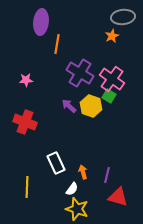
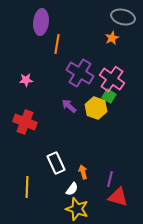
gray ellipse: rotated 20 degrees clockwise
orange star: moved 2 px down
yellow hexagon: moved 5 px right, 2 px down
purple line: moved 3 px right, 4 px down
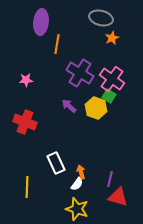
gray ellipse: moved 22 px left, 1 px down
orange arrow: moved 2 px left
white semicircle: moved 5 px right, 5 px up
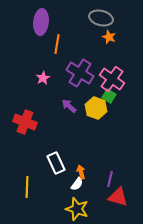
orange star: moved 3 px left, 1 px up; rotated 24 degrees counterclockwise
pink star: moved 17 px right, 2 px up; rotated 24 degrees counterclockwise
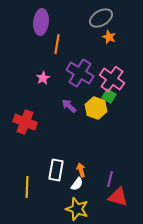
gray ellipse: rotated 45 degrees counterclockwise
white rectangle: moved 7 px down; rotated 35 degrees clockwise
orange arrow: moved 2 px up
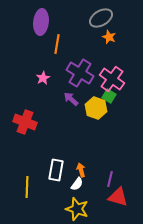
purple arrow: moved 2 px right, 7 px up
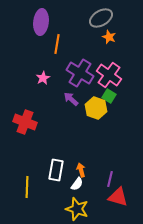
pink cross: moved 3 px left, 4 px up
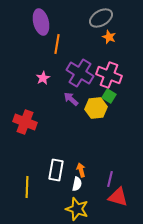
purple ellipse: rotated 20 degrees counterclockwise
pink cross: rotated 15 degrees counterclockwise
yellow hexagon: rotated 25 degrees counterclockwise
white semicircle: rotated 24 degrees counterclockwise
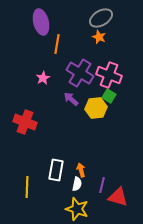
orange star: moved 10 px left
purple line: moved 8 px left, 6 px down
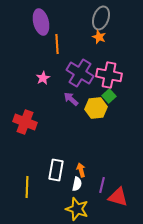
gray ellipse: rotated 40 degrees counterclockwise
orange line: rotated 12 degrees counterclockwise
pink cross: rotated 10 degrees counterclockwise
green square: rotated 16 degrees clockwise
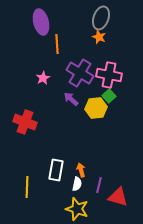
purple line: moved 3 px left
